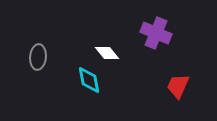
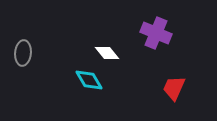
gray ellipse: moved 15 px left, 4 px up
cyan diamond: rotated 20 degrees counterclockwise
red trapezoid: moved 4 px left, 2 px down
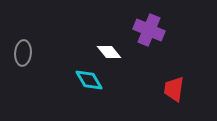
purple cross: moved 7 px left, 3 px up
white diamond: moved 2 px right, 1 px up
red trapezoid: moved 1 px down; rotated 16 degrees counterclockwise
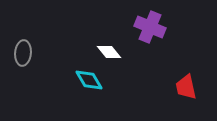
purple cross: moved 1 px right, 3 px up
red trapezoid: moved 12 px right, 2 px up; rotated 20 degrees counterclockwise
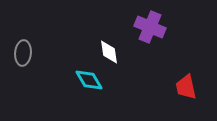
white diamond: rotated 30 degrees clockwise
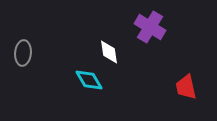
purple cross: rotated 8 degrees clockwise
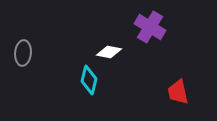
white diamond: rotated 70 degrees counterclockwise
cyan diamond: rotated 44 degrees clockwise
red trapezoid: moved 8 px left, 5 px down
